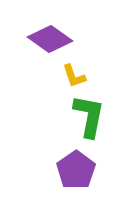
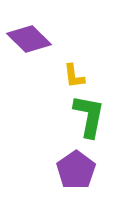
purple diamond: moved 21 px left; rotated 9 degrees clockwise
yellow L-shape: rotated 12 degrees clockwise
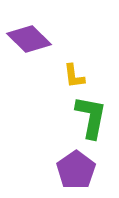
green L-shape: moved 2 px right, 1 px down
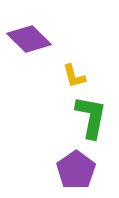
yellow L-shape: rotated 8 degrees counterclockwise
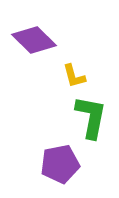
purple diamond: moved 5 px right, 1 px down
purple pentagon: moved 16 px left, 6 px up; rotated 24 degrees clockwise
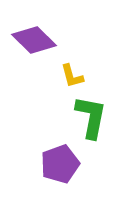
yellow L-shape: moved 2 px left
purple pentagon: rotated 9 degrees counterclockwise
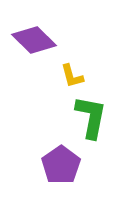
purple pentagon: moved 1 px right, 1 px down; rotated 15 degrees counterclockwise
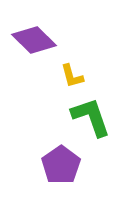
green L-shape: rotated 30 degrees counterclockwise
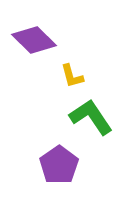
green L-shape: rotated 15 degrees counterclockwise
purple pentagon: moved 2 px left
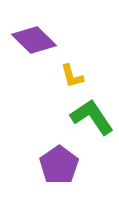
green L-shape: moved 1 px right
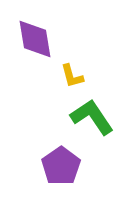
purple diamond: moved 1 px right, 1 px up; rotated 36 degrees clockwise
purple pentagon: moved 2 px right, 1 px down
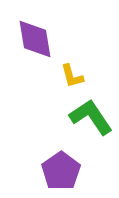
green L-shape: moved 1 px left
purple pentagon: moved 5 px down
